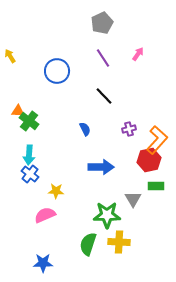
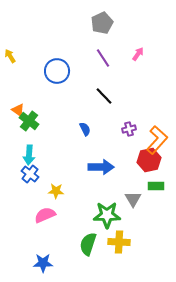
orange triangle: moved 1 px up; rotated 32 degrees clockwise
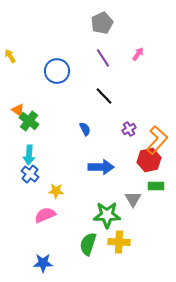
purple cross: rotated 16 degrees counterclockwise
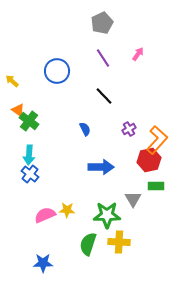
yellow arrow: moved 2 px right, 25 px down; rotated 16 degrees counterclockwise
yellow star: moved 11 px right, 19 px down
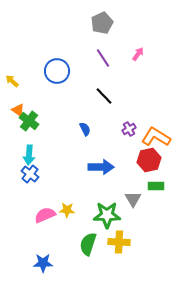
orange L-shape: moved 1 px left, 3 px up; rotated 100 degrees counterclockwise
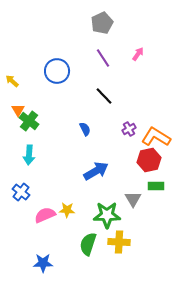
orange triangle: rotated 24 degrees clockwise
blue arrow: moved 5 px left, 4 px down; rotated 30 degrees counterclockwise
blue cross: moved 9 px left, 18 px down
